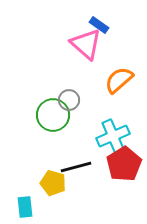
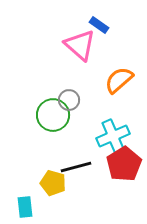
pink triangle: moved 6 px left, 1 px down
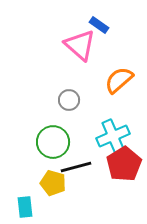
green circle: moved 27 px down
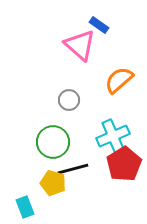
black line: moved 3 px left, 2 px down
cyan rectangle: rotated 15 degrees counterclockwise
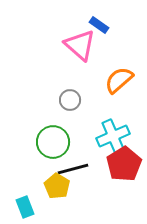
gray circle: moved 1 px right
yellow pentagon: moved 4 px right, 3 px down; rotated 15 degrees clockwise
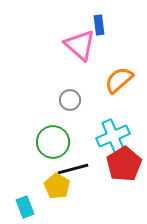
blue rectangle: rotated 48 degrees clockwise
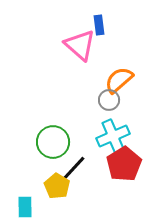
gray circle: moved 39 px right
black line: rotated 32 degrees counterclockwise
cyan rectangle: rotated 20 degrees clockwise
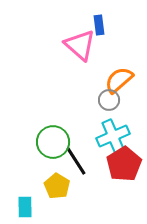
black line: moved 3 px right, 8 px up; rotated 76 degrees counterclockwise
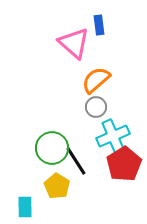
pink triangle: moved 6 px left, 2 px up
orange semicircle: moved 23 px left
gray circle: moved 13 px left, 7 px down
green circle: moved 1 px left, 6 px down
